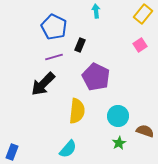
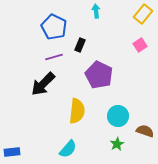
purple pentagon: moved 3 px right, 2 px up
green star: moved 2 px left, 1 px down
blue rectangle: rotated 63 degrees clockwise
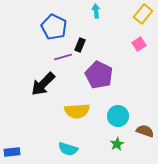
pink square: moved 1 px left, 1 px up
purple line: moved 9 px right
yellow semicircle: rotated 80 degrees clockwise
cyan semicircle: rotated 66 degrees clockwise
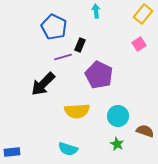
green star: rotated 16 degrees counterclockwise
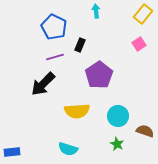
purple line: moved 8 px left
purple pentagon: rotated 12 degrees clockwise
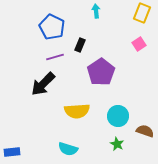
yellow rectangle: moved 1 px left, 1 px up; rotated 18 degrees counterclockwise
blue pentagon: moved 2 px left
purple pentagon: moved 2 px right, 3 px up
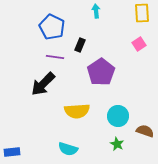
yellow rectangle: rotated 24 degrees counterclockwise
purple line: rotated 24 degrees clockwise
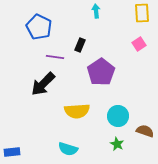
blue pentagon: moved 13 px left
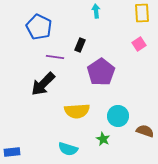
green star: moved 14 px left, 5 px up
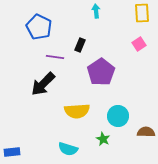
brown semicircle: moved 1 px right, 1 px down; rotated 18 degrees counterclockwise
